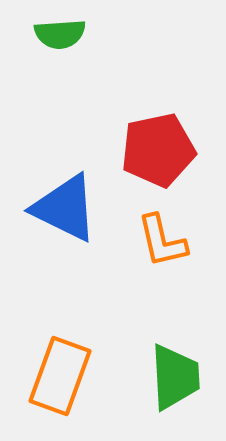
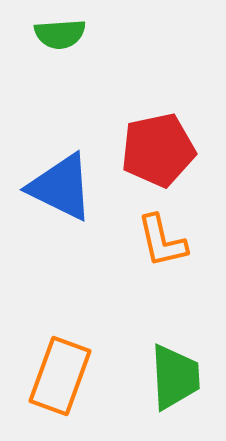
blue triangle: moved 4 px left, 21 px up
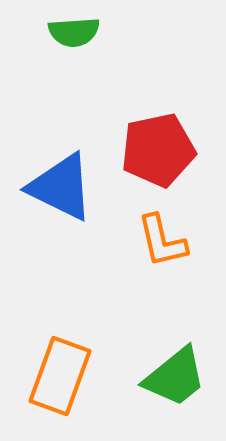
green semicircle: moved 14 px right, 2 px up
green trapezoid: rotated 54 degrees clockwise
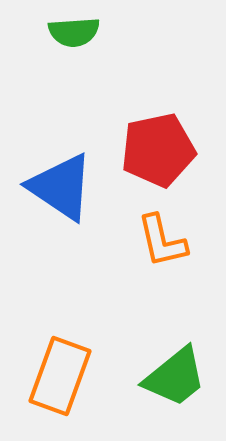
blue triangle: rotated 8 degrees clockwise
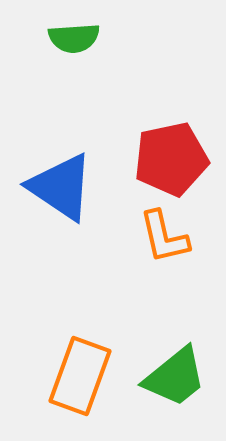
green semicircle: moved 6 px down
red pentagon: moved 13 px right, 9 px down
orange L-shape: moved 2 px right, 4 px up
orange rectangle: moved 20 px right
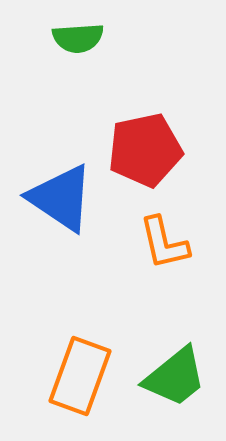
green semicircle: moved 4 px right
red pentagon: moved 26 px left, 9 px up
blue triangle: moved 11 px down
orange L-shape: moved 6 px down
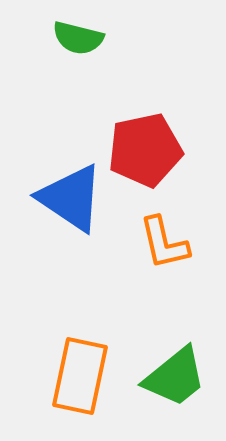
green semicircle: rotated 18 degrees clockwise
blue triangle: moved 10 px right
orange rectangle: rotated 8 degrees counterclockwise
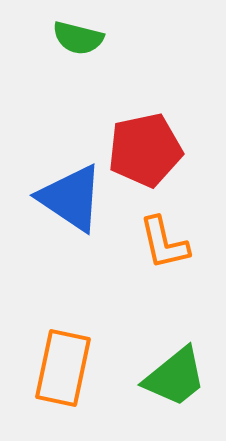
orange rectangle: moved 17 px left, 8 px up
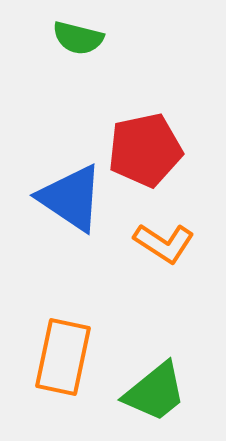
orange L-shape: rotated 44 degrees counterclockwise
orange rectangle: moved 11 px up
green trapezoid: moved 20 px left, 15 px down
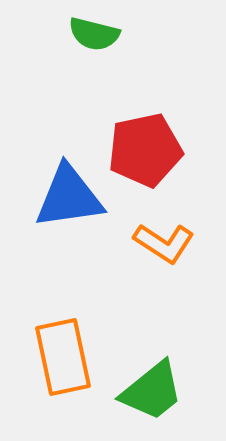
green semicircle: moved 16 px right, 4 px up
blue triangle: moved 2 px left, 1 px up; rotated 42 degrees counterclockwise
orange rectangle: rotated 24 degrees counterclockwise
green trapezoid: moved 3 px left, 1 px up
